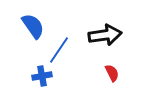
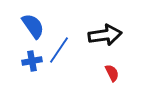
blue cross: moved 10 px left, 15 px up
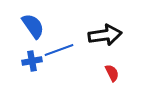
blue line: rotated 36 degrees clockwise
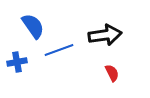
blue cross: moved 15 px left, 1 px down
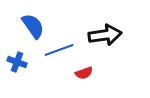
blue cross: rotated 30 degrees clockwise
red semicircle: moved 28 px left; rotated 96 degrees clockwise
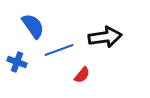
black arrow: moved 2 px down
red semicircle: moved 2 px left, 2 px down; rotated 30 degrees counterclockwise
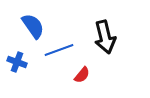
black arrow: rotated 84 degrees clockwise
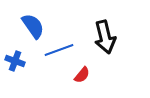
blue cross: moved 2 px left, 1 px up
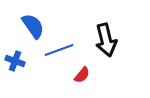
black arrow: moved 1 px right, 3 px down
